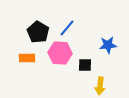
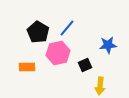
pink hexagon: moved 2 px left; rotated 15 degrees counterclockwise
orange rectangle: moved 9 px down
black square: rotated 24 degrees counterclockwise
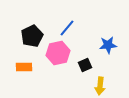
black pentagon: moved 6 px left, 4 px down; rotated 15 degrees clockwise
orange rectangle: moved 3 px left
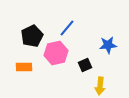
pink hexagon: moved 2 px left
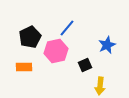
black pentagon: moved 2 px left, 1 px down
blue star: moved 1 px left; rotated 18 degrees counterclockwise
pink hexagon: moved 2 px up
